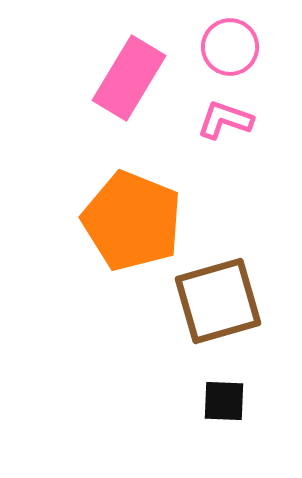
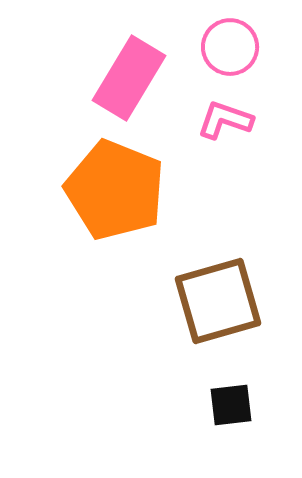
orange pentagon: moved 17 px left, 31 px up
black square: moved 7 px right, 4 px down; rotated 9 degrees counterclockwise
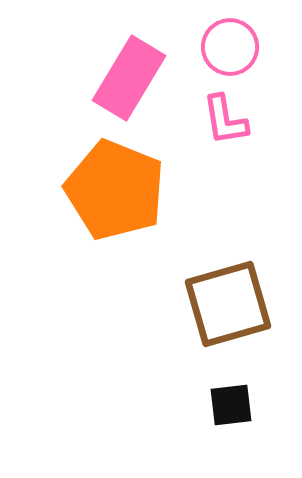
pink L-shape: rotated 118 degrees counterclockwise
brown square: moved 10 px right, 3 px down
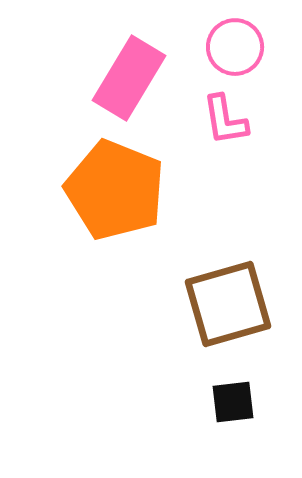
pink circle: moved 5 px right
black square: moved 2 px right, 3 px up
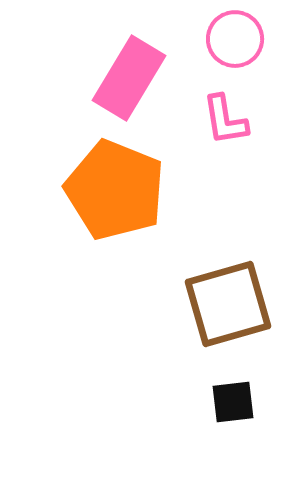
pink circle: moved 8 px up
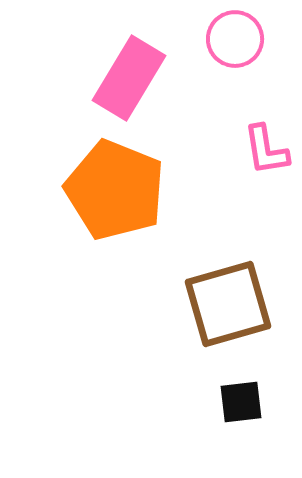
pink L-shape: moved 41 px right, 30 px down
black square: moved 8 px right
